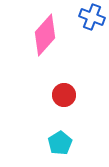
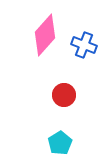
blue cross: moved 8 px left, 28 px down
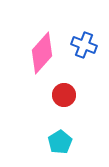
pink diamond: moved 3 px left, 18 px down
cyan pentagon: moved 1 px up
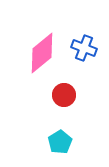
blue cross: moved 3 px down
pink diamond: rotated 9 degrees clockwise
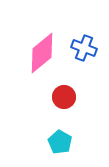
red circle: moved 2 px down
cyan pentagon: rotated 10 degrees counterclockwise
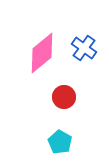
blue cross: rotated 15 degrees clockwise
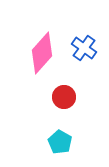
pink diamond: rotated 9 degrees counterclockwise
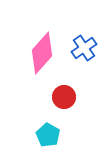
blue cross: rotated 20 degrees clockwise
cyan pentagon: moved 12 px left, 7 px up
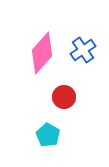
blue cross: moved 1 px left, 2 px down
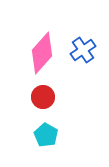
red circle: moved 21 px left
cyan pentagon: moved 2 px left
